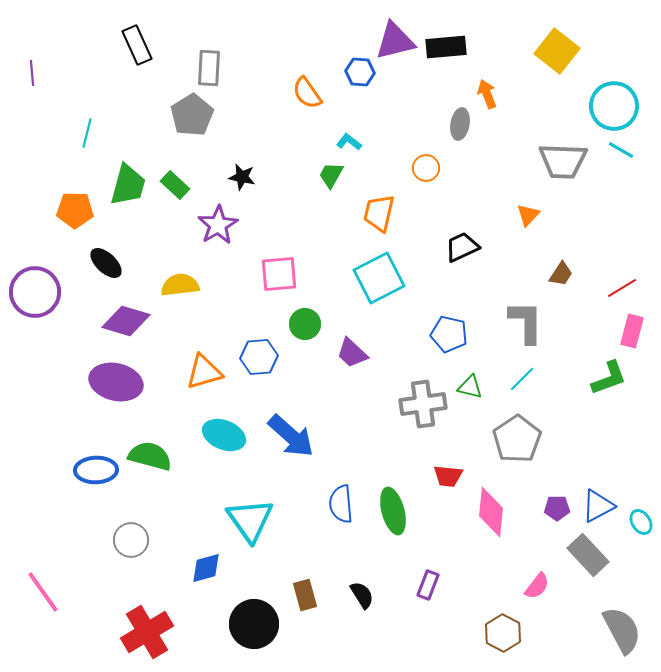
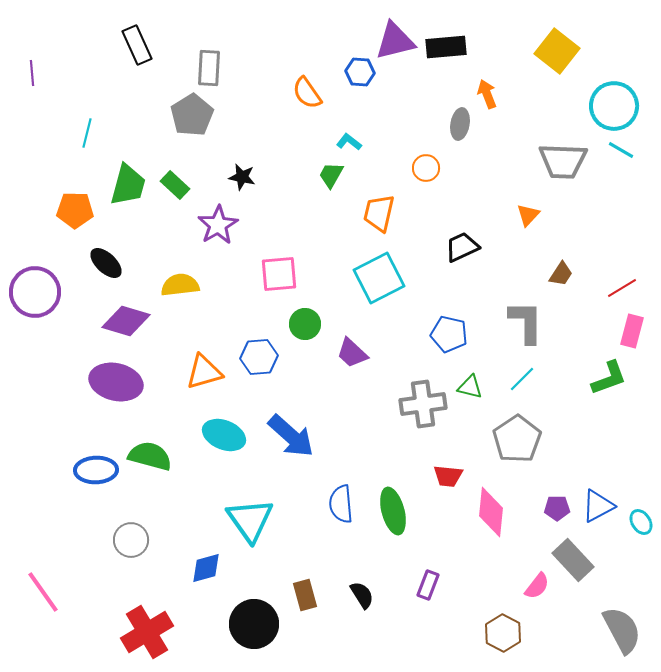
gray rectangle at (588, 555): moved 15 px left, 5 px down
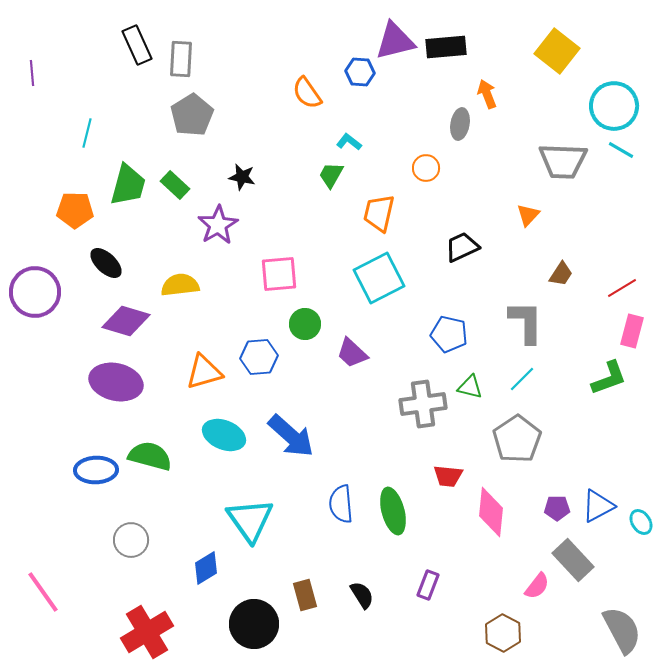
gray rectangle at (209, 68): moved 28 px left, 9 px up
blue diamond at (206, 568): rotated 16 degrees counterclockwise
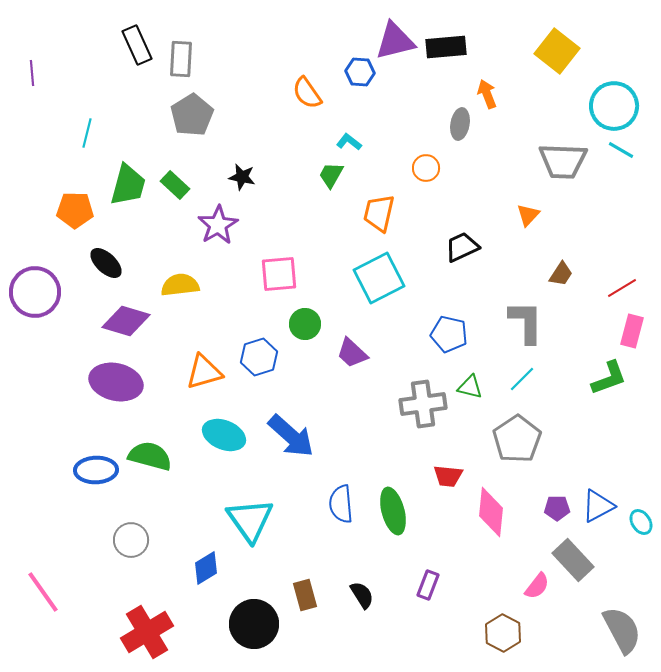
blue hexagon at (259, 357): rotated 12 degrees counterclockwise
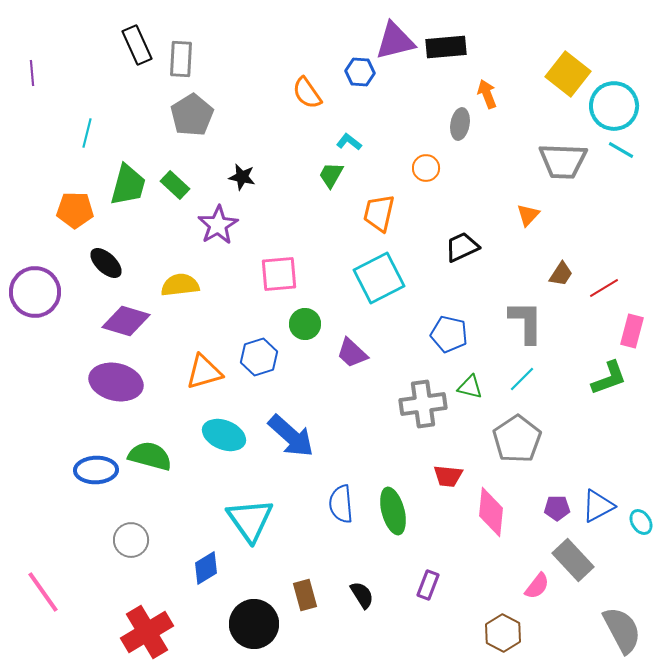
yellow square at (557, 51): moved 11 px right, 23 px down
red line at (622, 288): moved 18 px left
